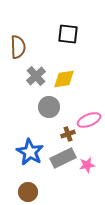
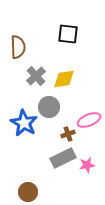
blue star: moved 6 px left, 29 px up
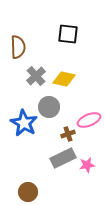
yellow diamond: rotated 20 degrees clockwise
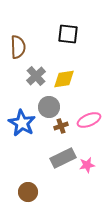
yellow diamond: rotated 20 degrees counterclockwise
blue star: moved 2 px left
brown cross: moved 7 px left, 8 px up
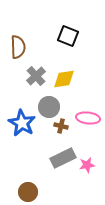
black square: moved 2 px down; rotated 15 degrees clockwise
pink ellipse: moved 1 px left, 2 px up; rotated 30 degrees clockwise
brown cross: rotated 32 degrees clockwise
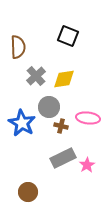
pink star: rotated 21 degrees counterclockwise
